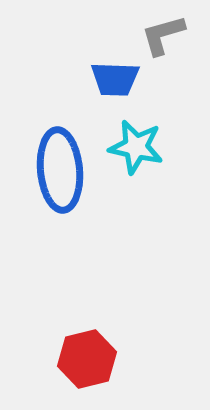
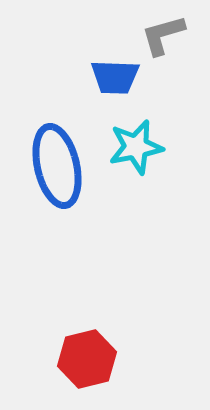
blue trapezoid: moved 2 px up
cyan star: rotated 24 degrees counterclockwise
blue ellipse: moved 3 px left, 4 px up; rotated 8 degrees counterclockwise
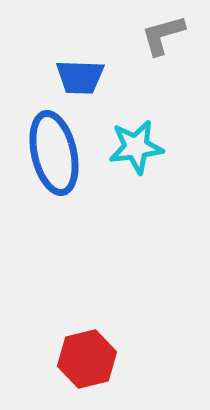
blue trapezoid: moved 35 px left
cyan star: rotated 4 degrees clockwise
blue ellipse: moved 3 px left, 13 px up
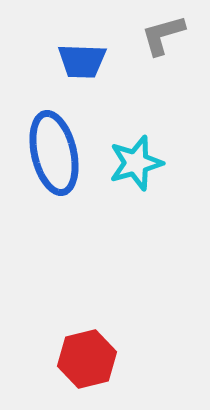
blue trapezoid: moved 2 px right, 16 px up
cyan star: moved 16 px down; rotated 8 degrees counterclockwise
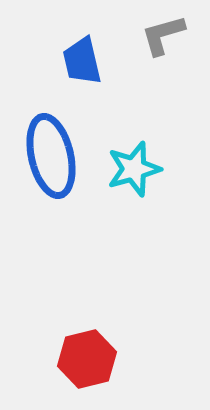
blue trapezoid: rotated 75 degrees clockwise
blue ellipse: moved 3 px left, 3 px down
cyan star: moved 2 px left, 6 px down
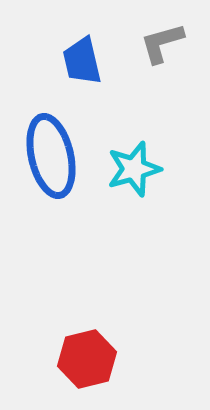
gray L-shape: moved 1 px left, 8 px down
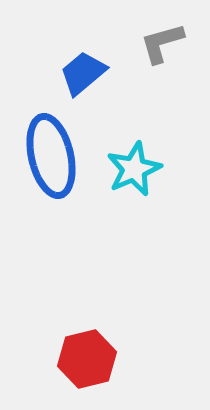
blue trapezoid: moved 1 px right, 12 px down; rotated 63 degrees clockwise
cyan star: rotated 8 degrees counterclockwise
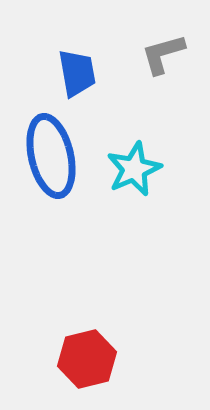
gray L-shape: moved 1 px right, 11 px down
blue trapezoid: moved 6 px left; rotated 120 degrees clockwise
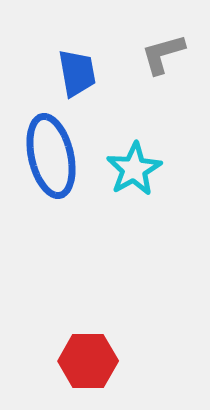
cyan star: rotated 6 degrees counterclockwise
red hexagon: moved 1 px right, 2 px down; rotated 14 degrees clockwise
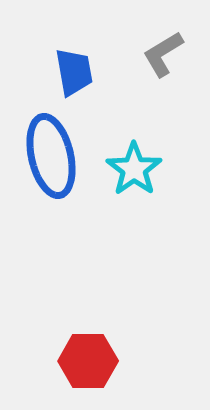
gray L-shape: rotated 15 degrees counterclockwise
blue trapezoid: moved 3 px left, 1 px up
cyan star: rotated 6 degrees counterclockwise
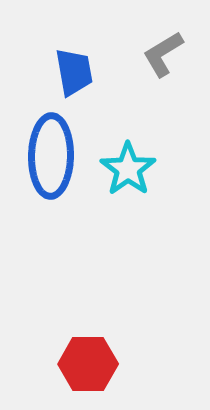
blue ellipse: rotated 14 degrees clockwise
cyan star: moved 6 px left
red hexagon: moved 3 px down
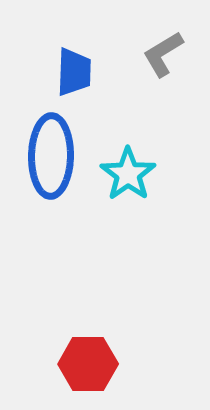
blue trapezoid: rotated 12 degrees clockwise
cyan star: moved 5 px down
